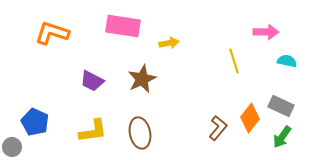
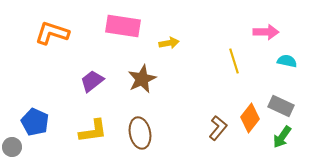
purple trapezoid: rotated 115 degrees clockwise
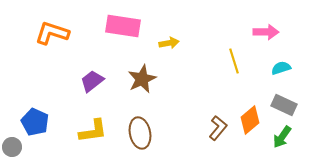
cyan semicircle: moved 6 px left, 7 px down; rotated 30 degrees counterclockwise
gray rectangle: moved 3 px right, 1 px up
orange diamond: moved 2 px down; rotated 12 degrees clockwise
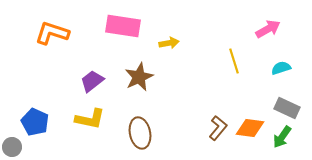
pink arrow: moved 2 px right, 3 px up; rotated 30 degrees counterclockwise
brown star: moved 3 px left, 2 px up
gray rectangle: moved 3 px right, 3 px down
orange diamond: moved 8 px down; rotated 48 degrees clockwise
yellow L-shape: moved 3 px left, 12 px up; rotated 20 degrees clockwise
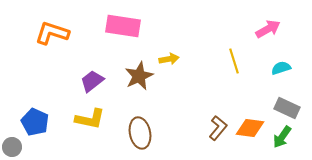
yellow arrow: moved 16 px down
brown star: moved 1 px up
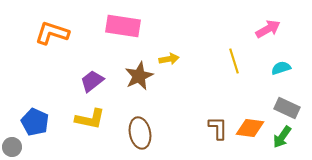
brown L-shape: rotated 40 degrees counterclockwise
